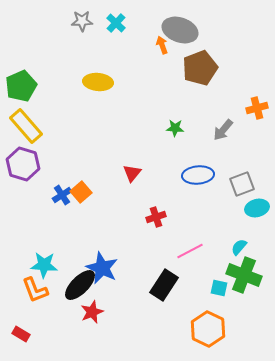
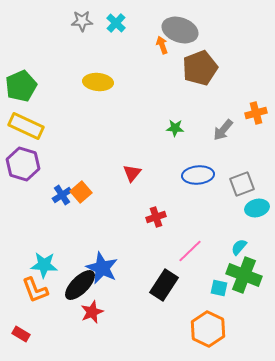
orange cross: moved 1 px left, 5 px down
yellow rectangle: rotated 24 degrees counterclockwise
pink line: rotated 16 degrees counterclockwise
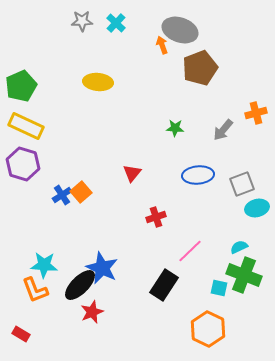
cyan semicircle: rotated 24 degrees clockwise
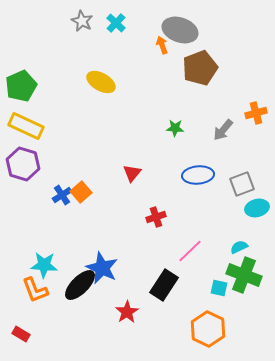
gray star: rotated 30 degrees clockwise
yellow ellipse: moved 3 px right; rotated 24 degrees clockwise
red star: moved 35 px right; rotated 10 degrees counterclockwise
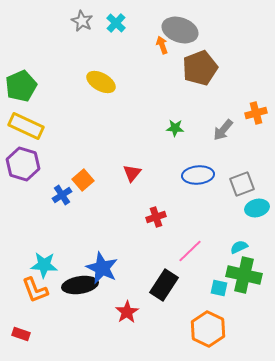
orange square: moved 2 px right, 12 px up
green cross: rotated 8 degrees counterclockwise
black ellipse: rotated 36 degrees clockwise
red rectangle: rotated 12 degrees counterclockwise
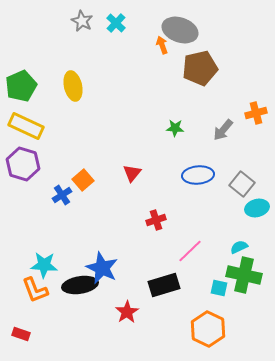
brown pentagon: rotated 8 degrees clockwise
yellow ellipse: moved 28 px left, 4 px down; rotated 48 degrees clockwise
gray square: rotated 30 degrees counterclockwise
red cross: moved 3 px down
black rectangle: rotated 40 degrees clockwise
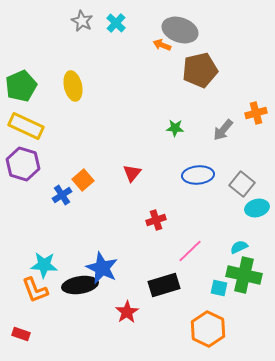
orange arrow: rotated 48 degrees counterclockwise
brown pentagon: moved 2 px down
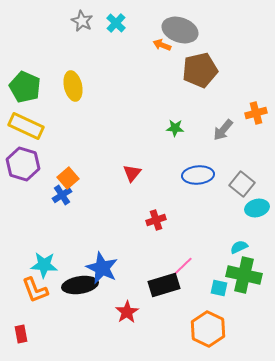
green pentagon: moved 4 px right, 1 px down; rotated 24 degrees counterclockwise
orange square: moved 15 px left, 2 px up
pink line: moved 9 px left, 17 px down
red rectangle: rotated 60 degrees clockwise
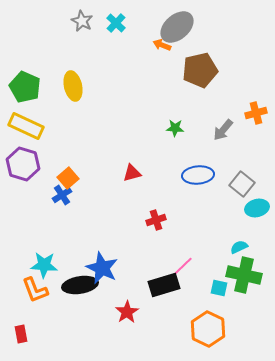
gray ellipse: moved 3 px left, 3 px up; rotated 60 degrees counterclockwise
red triangle: rotated 36 degrees clockwise
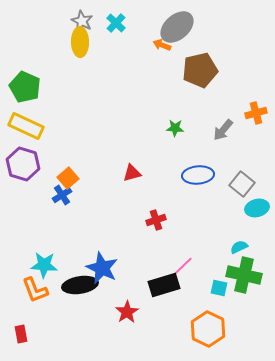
yellow ellipse: moved 7 px right, 44 px up; rotated 12 degrees clockwise
